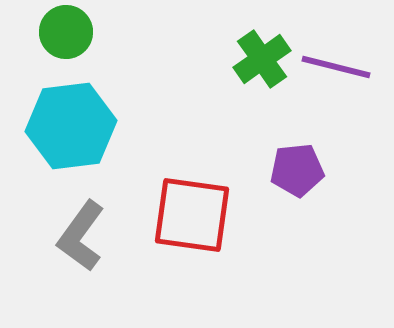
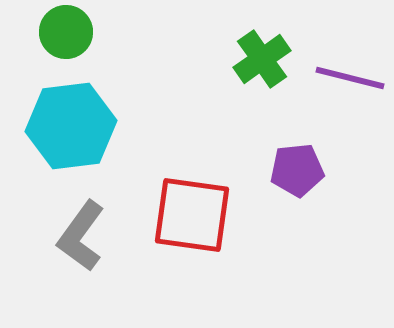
purple line: moved 14 px right, 11 px down
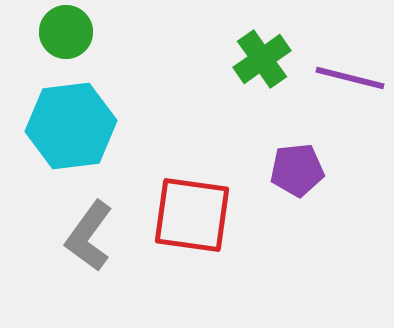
gray L-shape: moved 8 px right
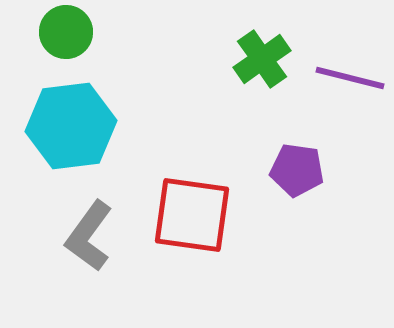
purple pentagon: rotated 14 degrees clockwise
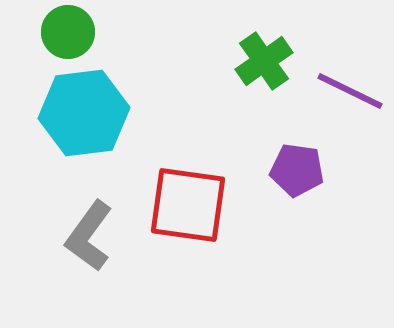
green circle: moved 2 px right
green cross: moved 2 px right, 2 px down
purple line: moved 13 px down; rotated 12 degrees clockwise
cyan hexagon: moved 13 px right, 13 px up
red square: moved 4 px left, 10 px up
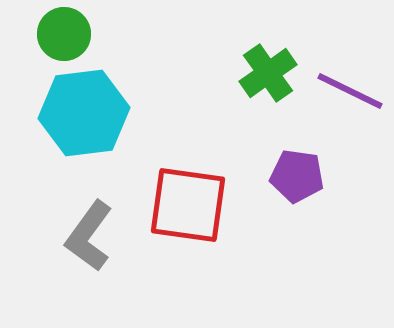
green circle: moved 4 px left, 2 px down
green cross: moved 4 px right, 12 px down
purple pentagon: moved 6 px down
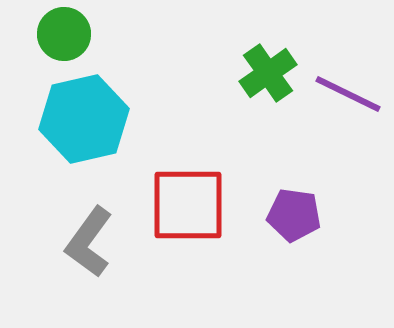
purple line: moved 2 px left, 3 px down
cyan hexagon: moved 6 px down; rotated 6 degrees counterclockwise
purple pentagon: moved 3 px left, 39 px down
red square: rotated 8 degrees counterclockwise
gray L-shape: moved 6 px down
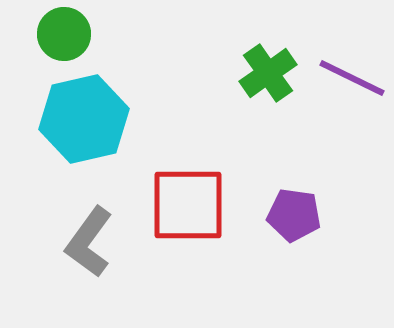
purple line: moved 4 px right, 16 px up
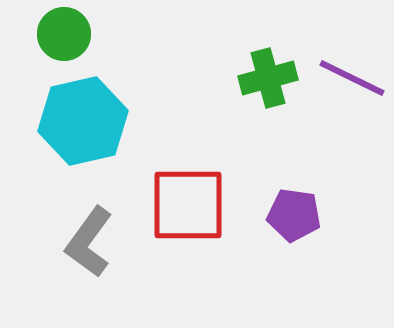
green cross: moved 5 px down; rotated 20 degrees clockwise
cyan hexagon: moved 1 px left, 2 px down
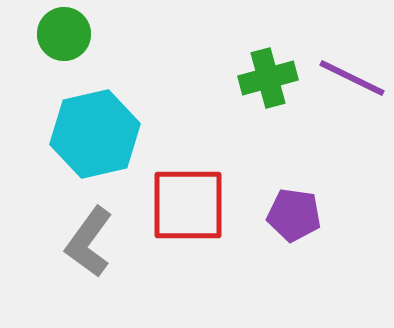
cyan hexagon: moved 12 px right, 13 px down
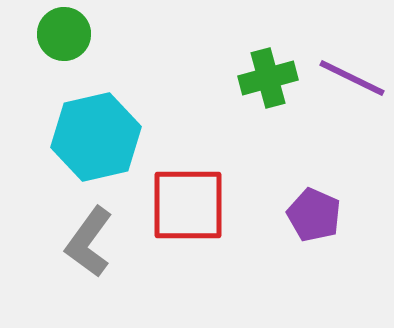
cyan hexagon: moved 1 px right, 3 px down
purple pentagon: moved 20 px right; rotated 16 degrees clockwise
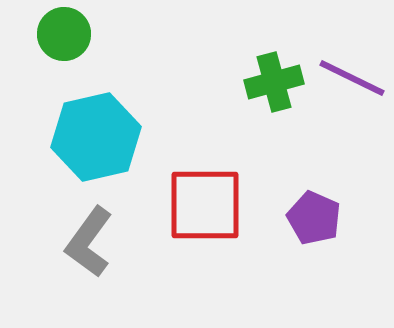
green cross: moved 6 px right, 4 px down
red square: moved 17 px right
purple pentagon: moved 3 px down
